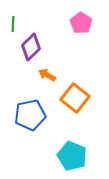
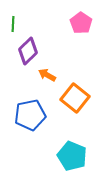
purple diamond: moved 3 px left, 4 px down
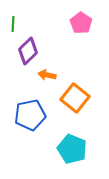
orange arrow: rotated 18 degrees counterclockwise
cyan pentagon: moved 7 px up
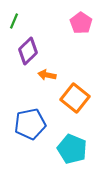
green line: moved 1 px right, 3 px up; rotated 21 degrees clockwise
blue pentagon: moved 9 px down
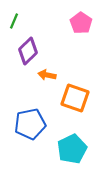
orange square: rotated 20 degrees counterclockwise
cyan pentagon: rotated 24 degrees clockwise
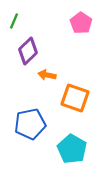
cyan pentagon: rotated 16 degrees counterclockwise
